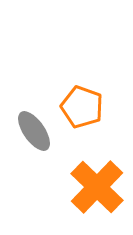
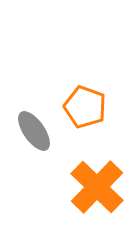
orange pentagon: moved 3 px right
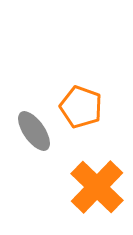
orange pentagon: moved 4 px left
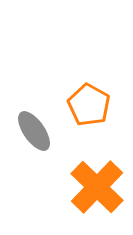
orange pentagon: moved 8 px right, 2 px up; rotated 9 degrees clockwise
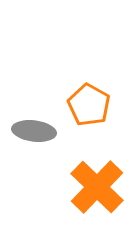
gray ellipse: rotated 48 degrees counterclockwise
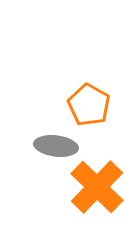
gray ellipse: moved 22 px right, 15 px down
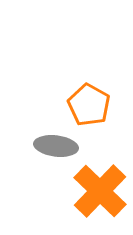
orange cross: moved 3 px right, 4 px down
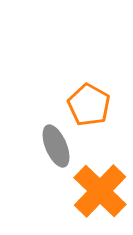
gray ellipse: rotated 60 degrees clockwise
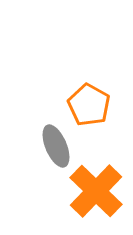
orange cross: moved 4 px left
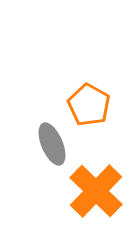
gray ellipse: moved 4 px left, 2 px up
